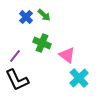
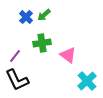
green arrow: rotated 96 degrees clockwise
green cross: rotated 30 degrees counterclockwise
pink triangle: moved 1 px right
cyan cross: moved 8 px right, 3 px down
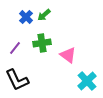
purple line: moved 8 px up
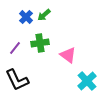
green cross: moved 2 px left
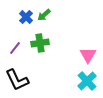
pink triangle: moved 20 px right; rotated 24 degrees clockwise
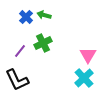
green arrow: rotated 56 degrees clockwise
green cross: moved 3 px right; rotated 18 degrees counterclockwise
purple line: moved 5 px right, 3 px down
cyan cross: moved 3 px left, 3 px up
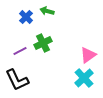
green arrow: moved 3 px right, 4 px up
purple line: rotated 24 degrees clockwise
pink triangle: rotated 24 degrees clockwise
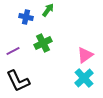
green arrow: moved 1 px right, 1 px up; rotated 112 degrees clockwise
blue cross: rotated 32 degrees counterclockwise
purple line: moved 7 px left
pink triangle: moved 3 px left
black L-shape: moved 1 px right, 1 px down
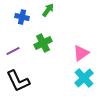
blue cross: moved 4 px left
pink triangle: moved 4 px left, 2 px up
